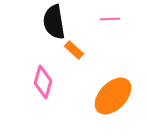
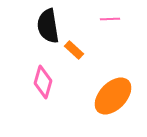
black semicircle: moved 6 px left, 4 px down
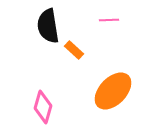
pink line: moved 1 px left, 1 px down
pink diamond: moved 25 px down
orange ellipse: moved 5 px up
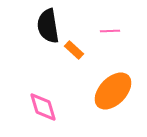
pink line: moved 1 px right, 11 px down
pink diamond: rotated 32 degrees counterclockwise
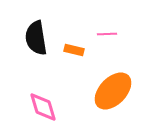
black semicircle: moved 12 px left, 12 px down
pink line: moved 3 px left, 3 px down
orange rectangle: rotated 30 degrees counterclockwise
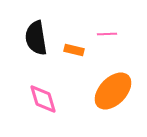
pink diamond: moved 8 px up
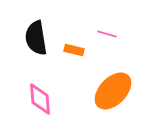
pink line: rotated 18 degrees clockwise
pink diamond: moved 3 px left; rotated 12 degrees clockwise
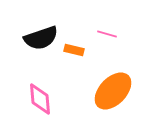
black semicircle: moved 5 px right; rotated 100 degrees counterclockwise
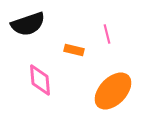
pink line: rotated 60 degrees clockwise
black semicircle: moved 13 px left, 14 px up
pink diamond: moved 19 px up
